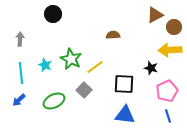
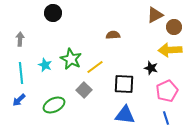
black circle: moved 1 px up
green ellipse: moved 4 px down
blue line: moved 2 px left, 2 px down
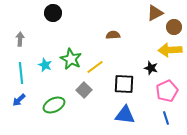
brown triangle: moved 2 px up
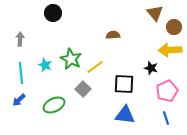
brown triangle: rotated 42 degrees counterclockwise
gray square: moved 1 px left, 1 px up
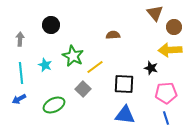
black circle: moved 2 px left, 12 px down
green star: moved 2 px right, 3 px up
pink pentagon: moved 1 px left, 2 px down; rotated 20 degrees clockwise
blue arrow: moved 1 px up; rotated 16 degrees clockwise
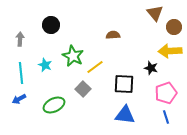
yellow arrow: moved 1 px down
pink pentagon: rotated 15 degrees counterclockwise
blue line: moved 1 px up
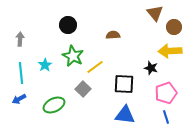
black circle: moved 17 px right
cyan star: rotated 16 degrees clockwise
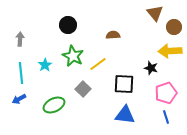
yellow line: moved 3 px right, 3 px up
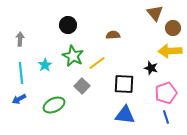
brown circle: moved 1 px left, 1 px down
yellow line: moved 1 px left, 1 px up
gray square: moved 1 px left, 3 px up
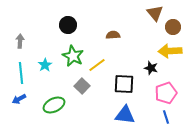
brown circle: moved 1 px up
gray arrow: moved 2 px down
yellow line: moved 2 px down
